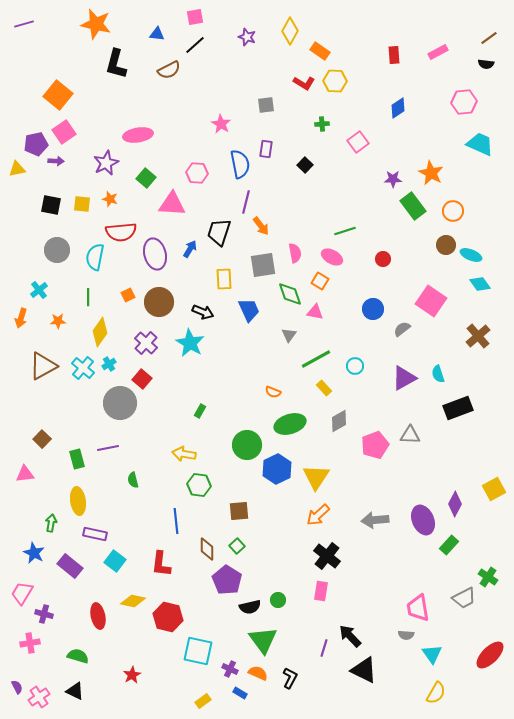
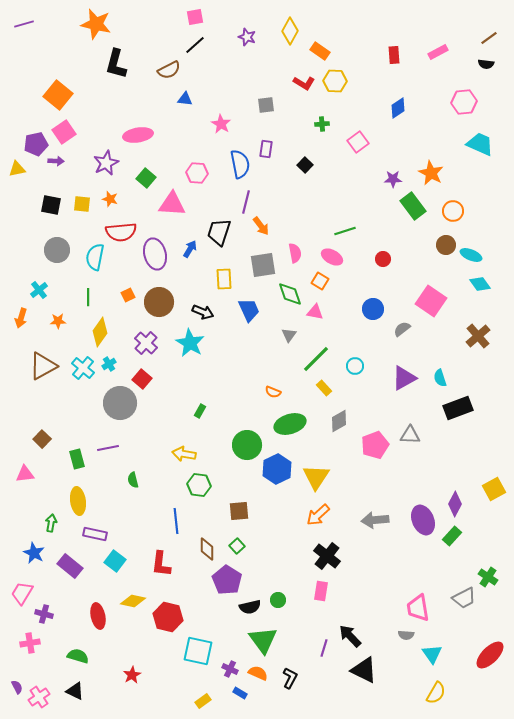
blue triangle at (157, 34): moved 28 px right, 65 px down
green line at (316, 359): rotated 16 degrees counterclockwise
cyan semicircle at (438, 374): moved 2 px right, 4 px down
green rectangle at (449, 545): moved 3 px right, 9 px up
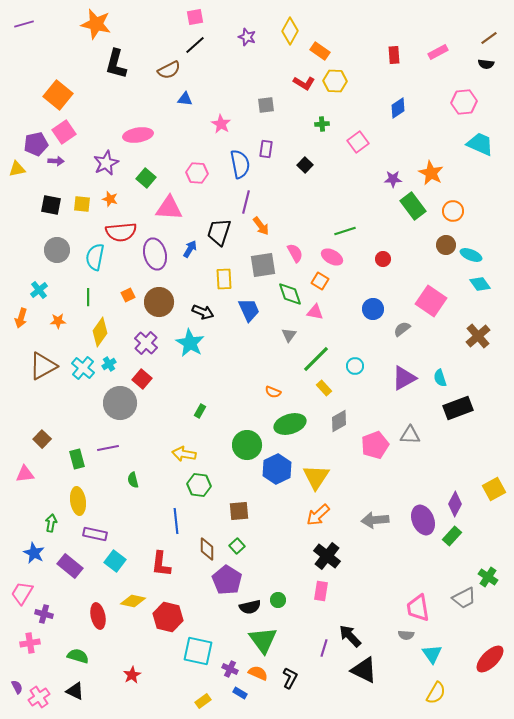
pink triangle at (172, 204): moved 3 px left, 4 px down
pink semicircle at (295, 253): rotated 18 degrees counterclockwise
red ellipse at (490, 655): moved 4 px down
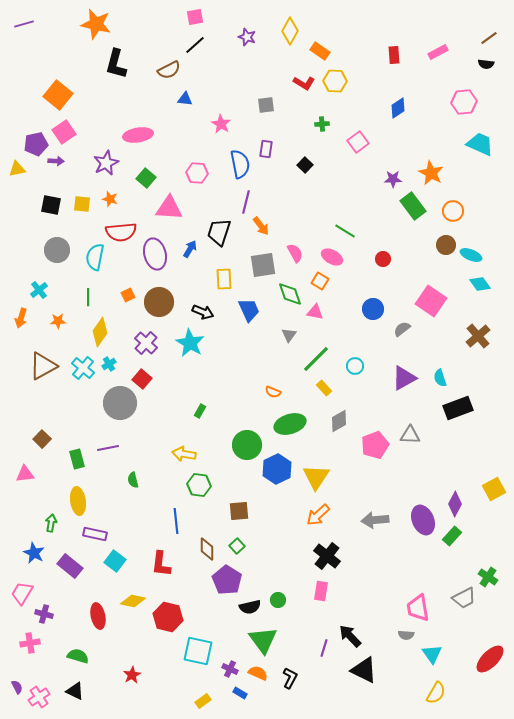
green line at (345, 231): rotated 50 degrees clockwise
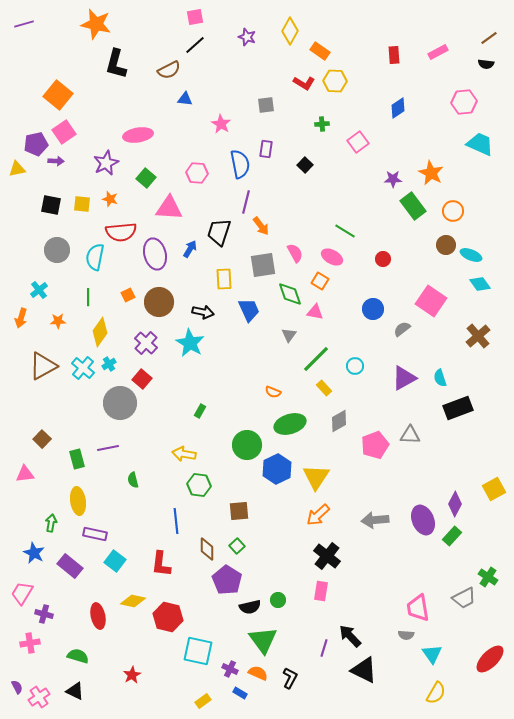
black arrow at (203, 312): rotated 10 degrees counterclockwise
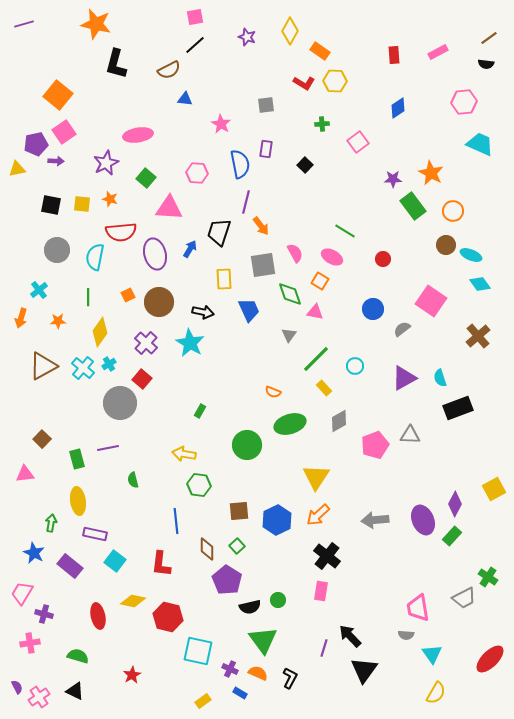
blue hexagon at (277, 469): moved 51 px down
black triangle at (364, 670): rotated 40 degrees clockwise
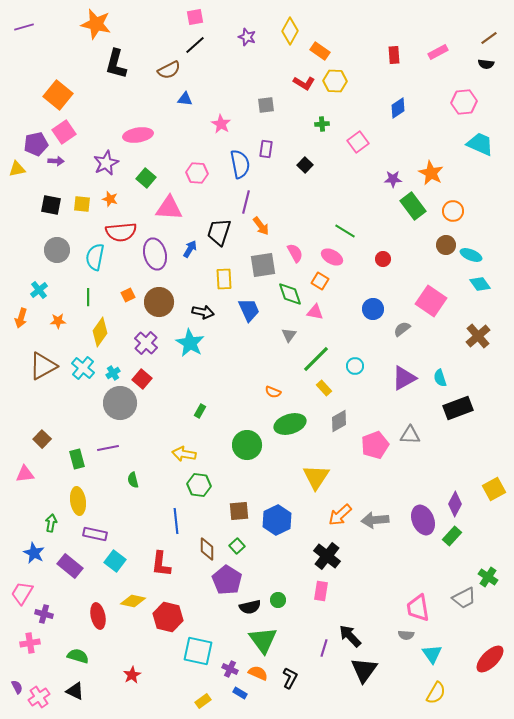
purple line at (24, 24): moved 3 px down
cyan cross at (109, 364): moved 4 px right, 9 px down
orange arrow at (318, 515): moved 22 px right
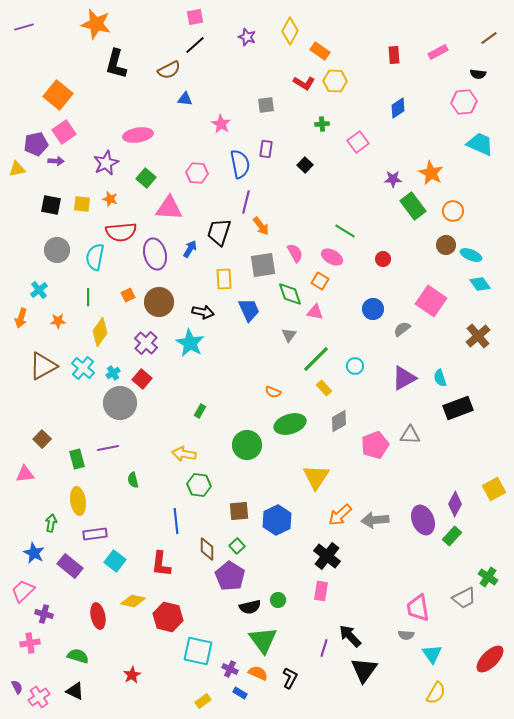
black semicircle at (486, 64): moved 8 px left, 10 px down
purple rectangle at (95, 534): rotated 20 degrees counterclockwise
purple pentagon at (227, 580): moved 3 px right, 4 px up
pink trapezoid at (22, 593): moved 1 px right, 2 px up; rotated 15 degrees clockwise
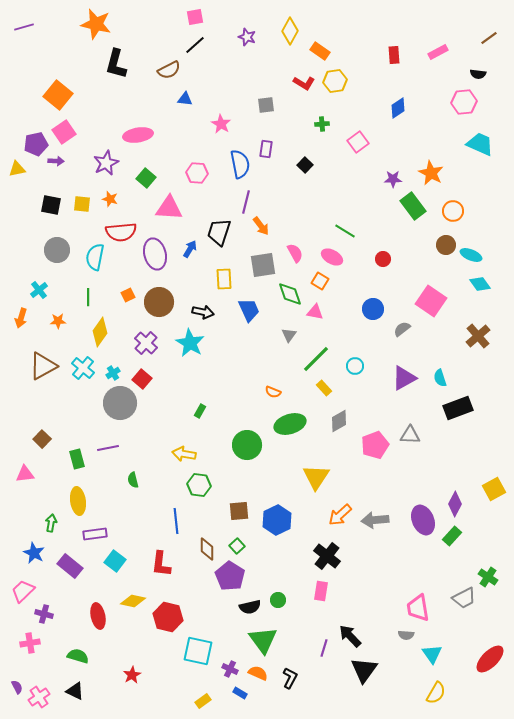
yellow hexagon at (335, 81): rotated 10 degrees counterclockwise
